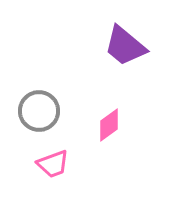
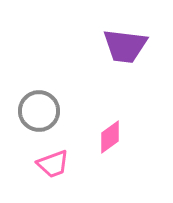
purple trapezoid: rotated 33 degrees counterclockwise
pink diamond: moved 1 px right, 12 px down
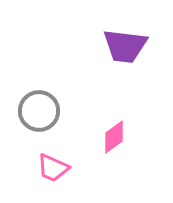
pink diamond: moved 4 px right
pink trapezoid: moved 4 px down; rotated 44 degrees clockwise
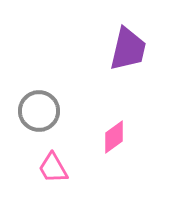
purple trapezoid: moved 3 px right, 3 px down; rotated 84 degrees counterclockwise
pink trapezoid: rotated 36 degrees clockwise
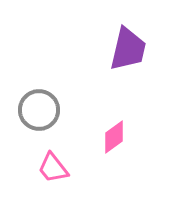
gray circle: moved 1 px up
pink trapezoid: rotated 8 degrees counterclockwise
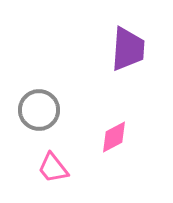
purple trapezoid: rotated 9 degrees counterclockwise
pink diamond: rotated 8 degrees clockwise
